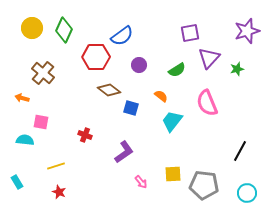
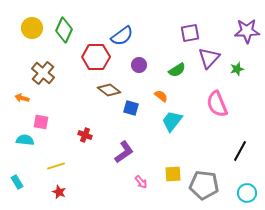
purple star: rotated 15 degrees clockwise
pink semicircle: moved 10 px right, 1 px down
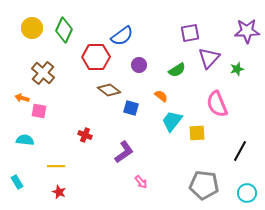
pink square: moved 2 px left, 11 px up
yellow line: rotated 18 degrees clockwise
yellow square: moved 24 px right, 41 px up
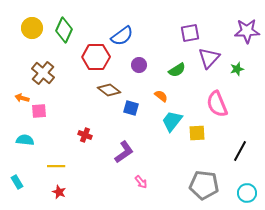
pink square: rotated 14 degrees counterclockwise
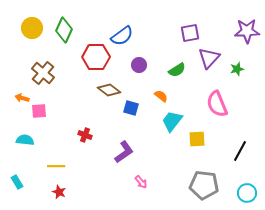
yellow square: moved 6 px down
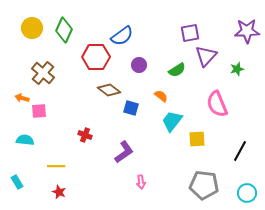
purple triangle: moved 3 px left, 2 px up
pink arrow: rotated 32 degrees clockwise
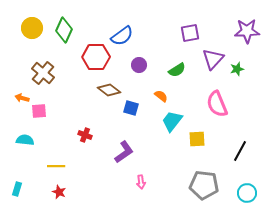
purple triangle: moved 7 px right, 3 px down
cyan rectangle: moved 7 px down; rotated 48 degrees clockwise
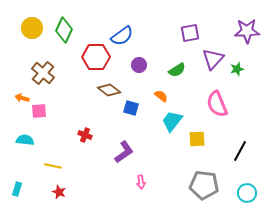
yellow line: moved 3 px left; rotated 12 degrees clockwise
